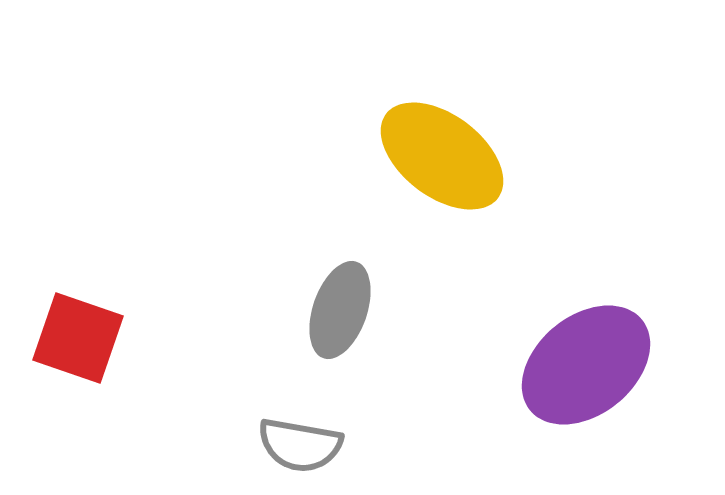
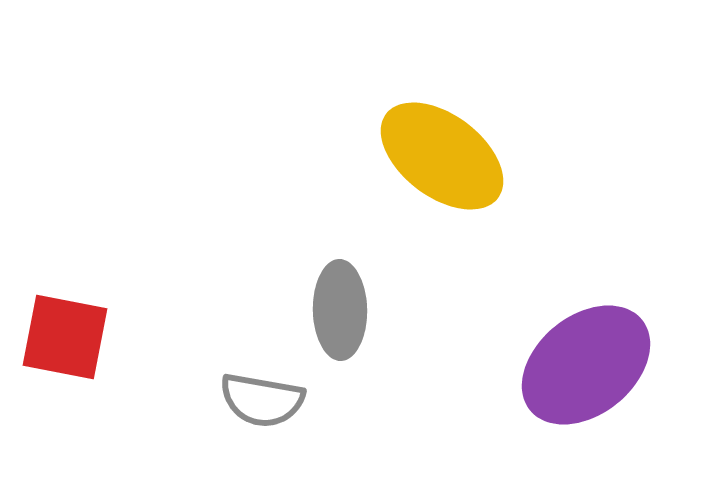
gray ellipse: rotated 20 degrees counterclockwise
red square: moved 13 px left, 1 px up; rotated 8 degrees counterclockwise
gray semicircle: moved 38 px left, 45 px up
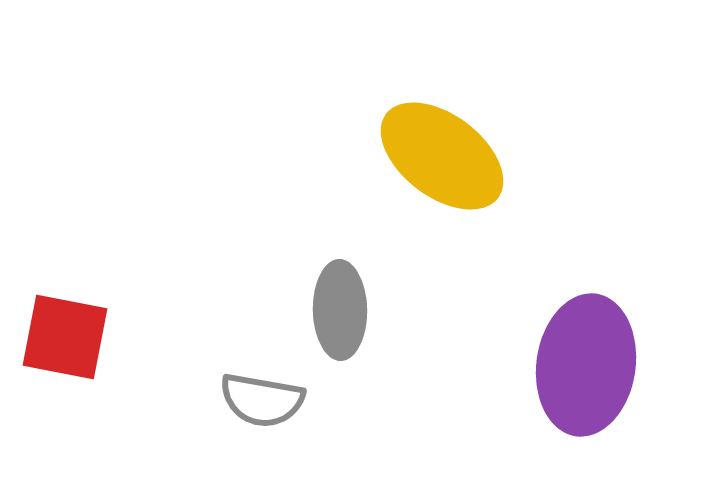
purple ellipse: rotated 43 degrees counterclockwise
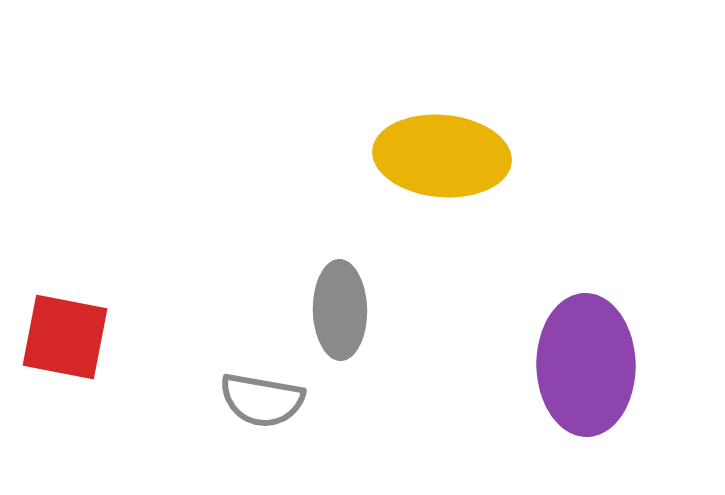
yellow ellipse: rotated 32 degrees counterclockwise
purple ellipse: rotated 9 degrees counterclockwise
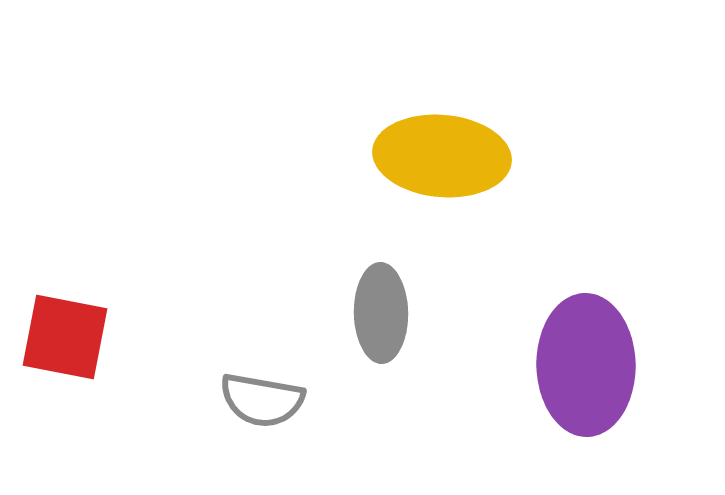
gray ellipse: moved 41 px right, 3 px down
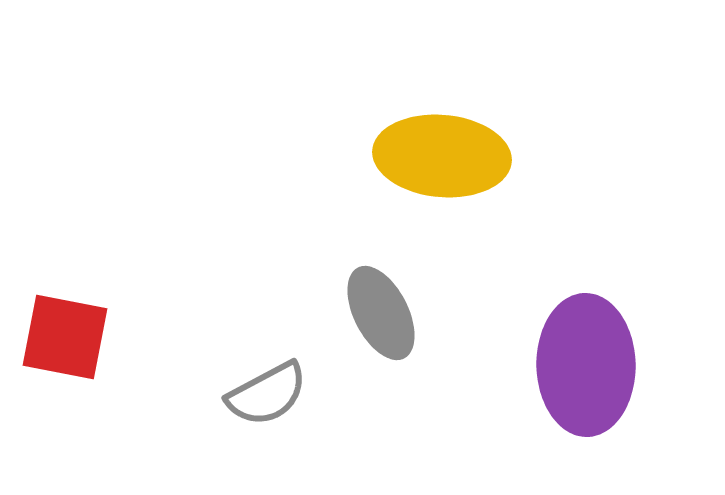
gray ellipse: rotated 26 degrees counterclockwise
gray semicircle: moved 5 px right, 6 px up; rotated 38 degrees counterclockwise
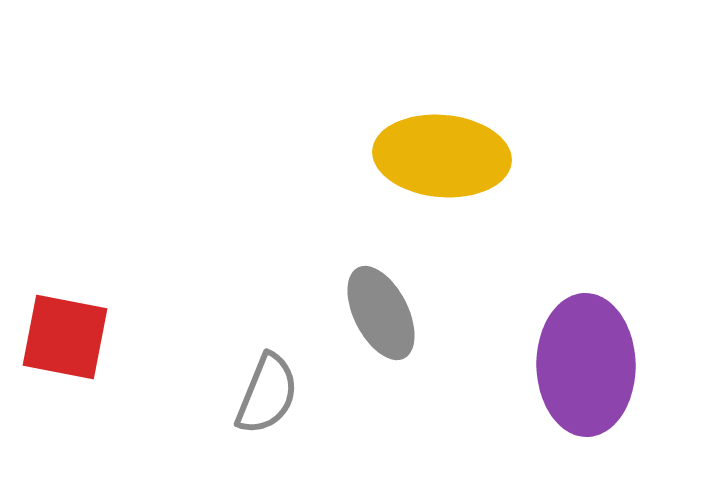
gray semicircle: rotated 40 degrees counterclockwise
